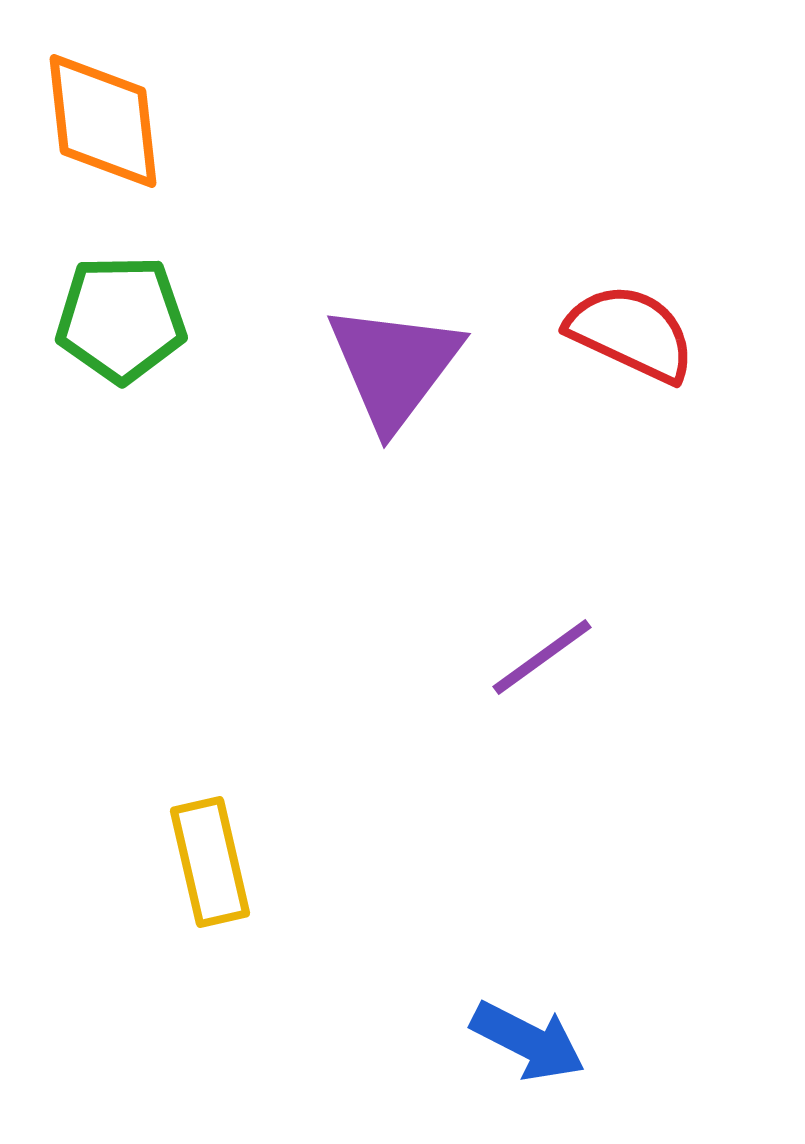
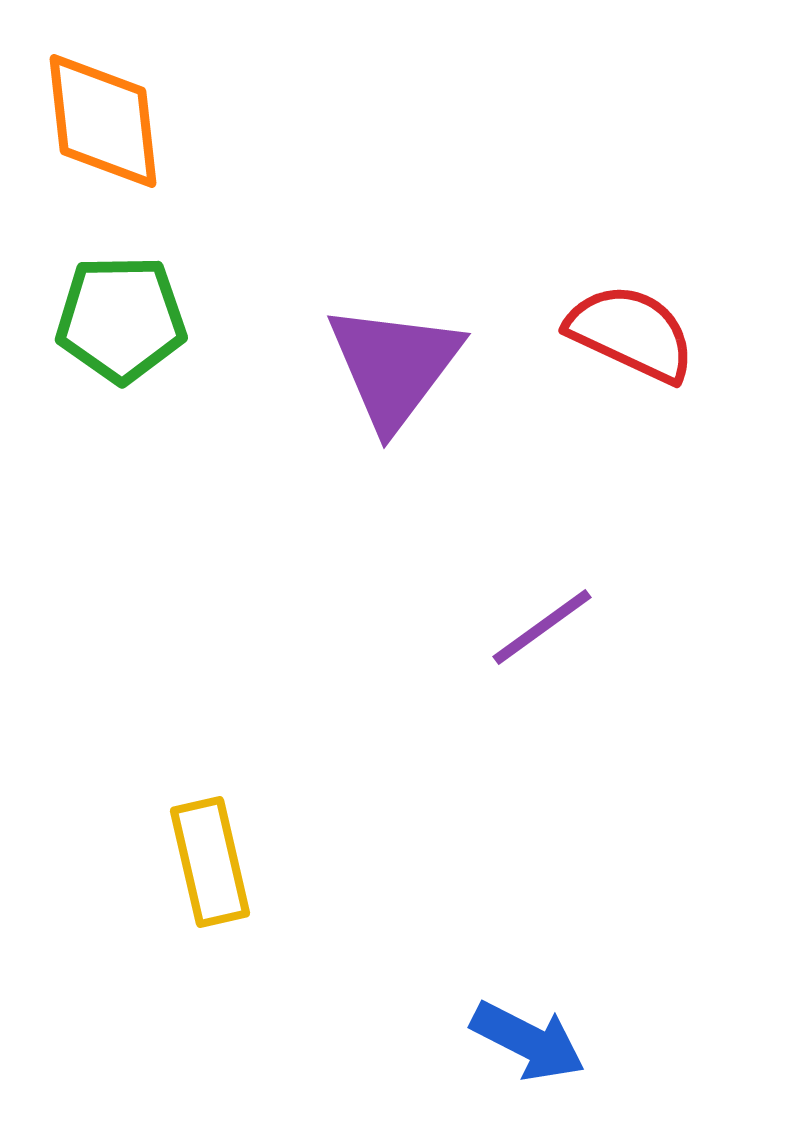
purple line: moved 30 px up
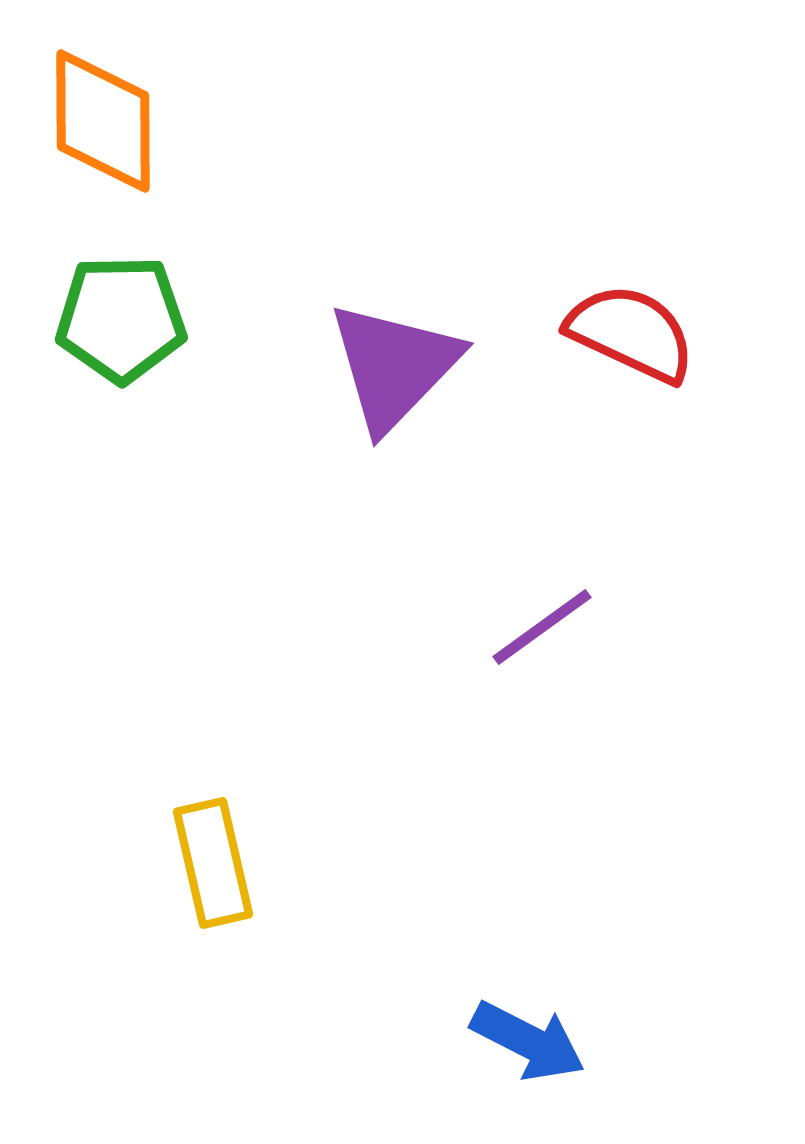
orange diamond: rotated 6 degrees clockwise
purple triangle: rotated 7 degrees clockwise
yellow rectangle: moved 3 px right, 1 px down
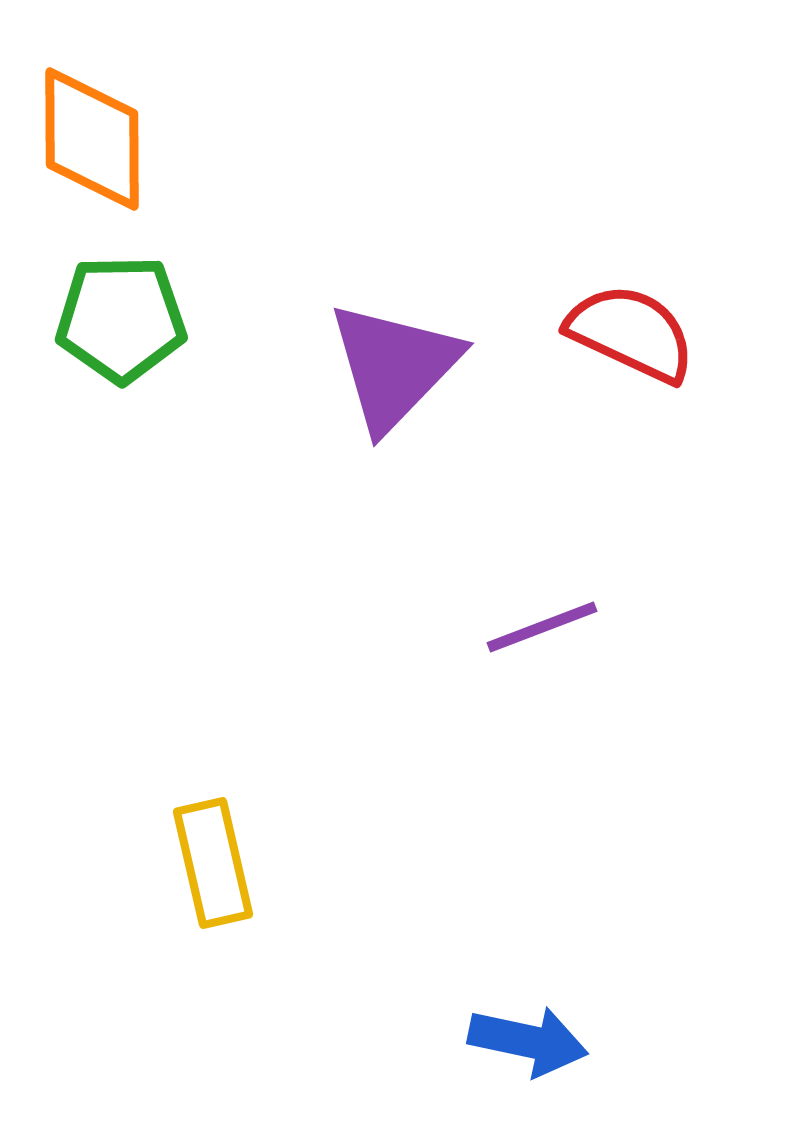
orange diamond: moved 11 px left, 18 px down
purple line: rotated 15 degrees clockwise
blue arrow: rotated 15 degrees counterclockwise
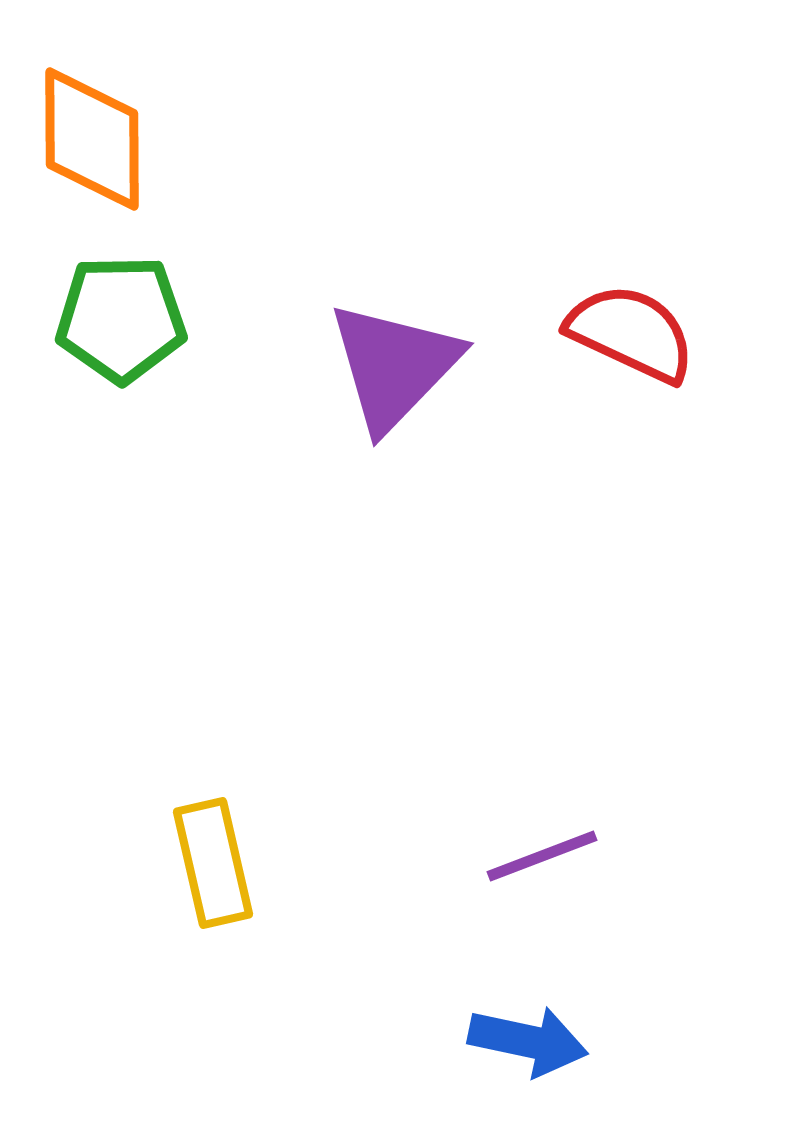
purple line: moved 229 px down
